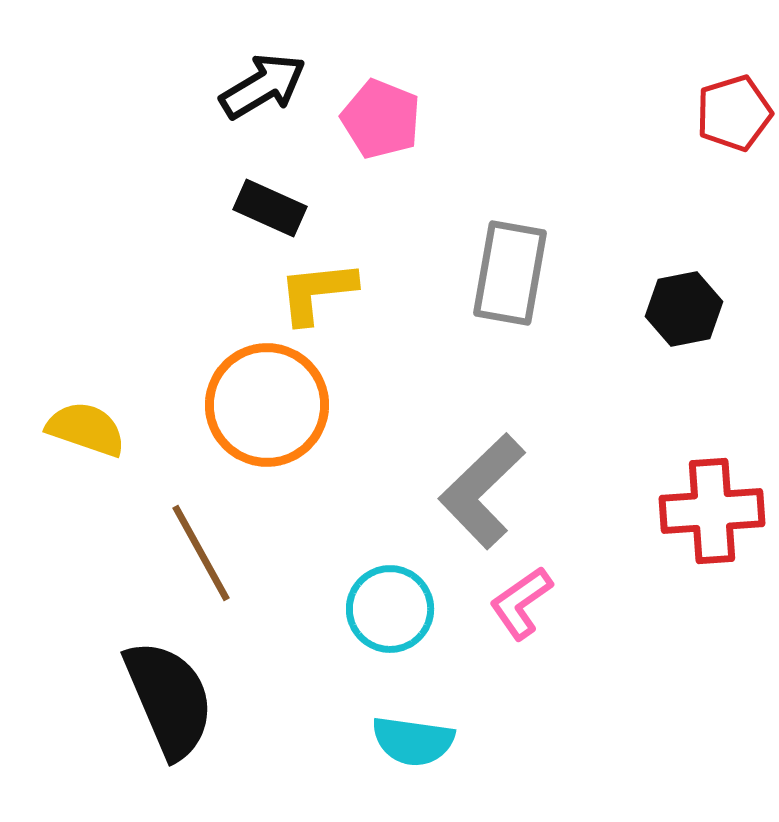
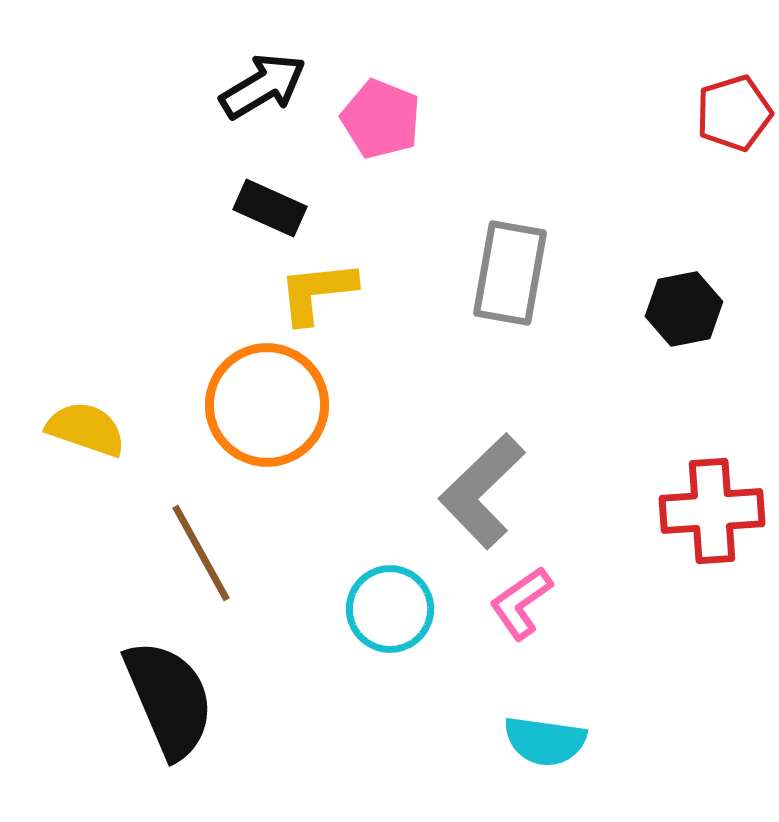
cyan semicircle: moved 132 px right
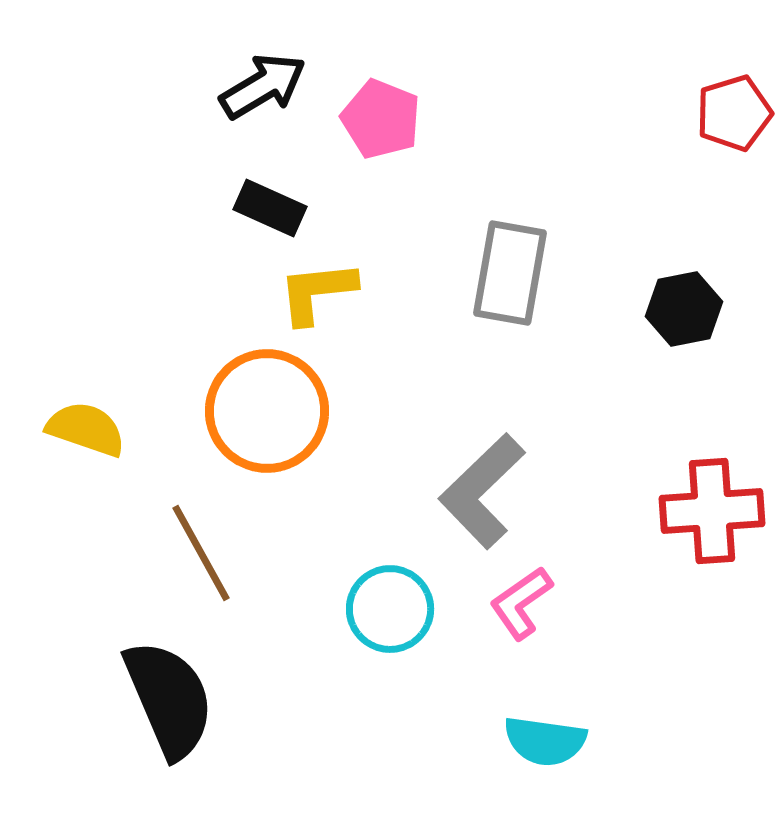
orange circle: moved 6 px down
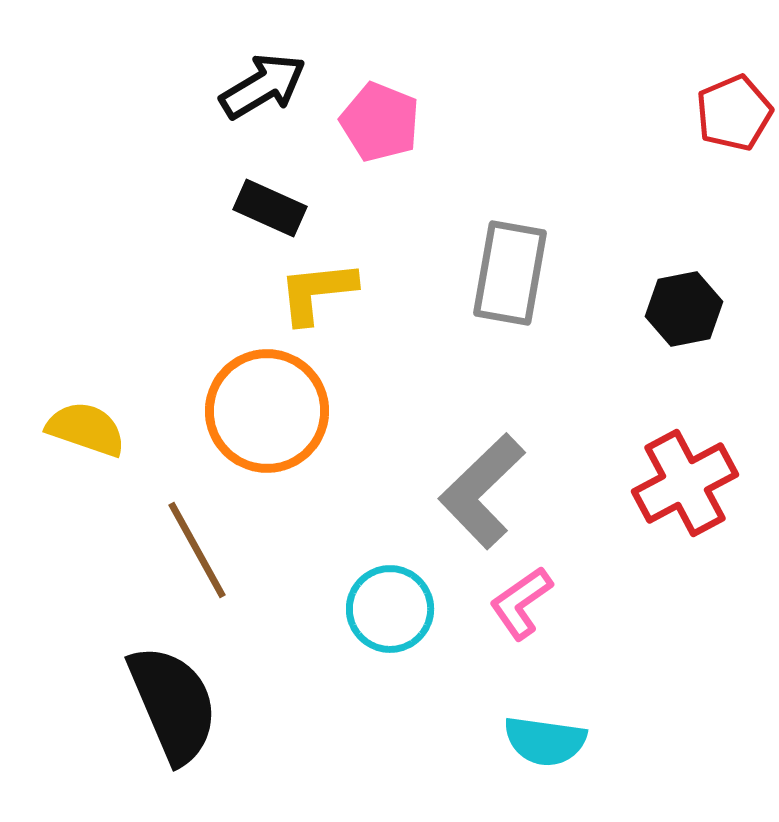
red pentagon: rotated 6 degrees counterclockwise
pink pentagon: moved 1 px left, 3 px down
red cross: moved 27 px left, 28 px up; rotated 24 degrees counterclockwise
brown line: moved 4 px left, 3 px up
black semicircle: moved 4 px right, 5 px down
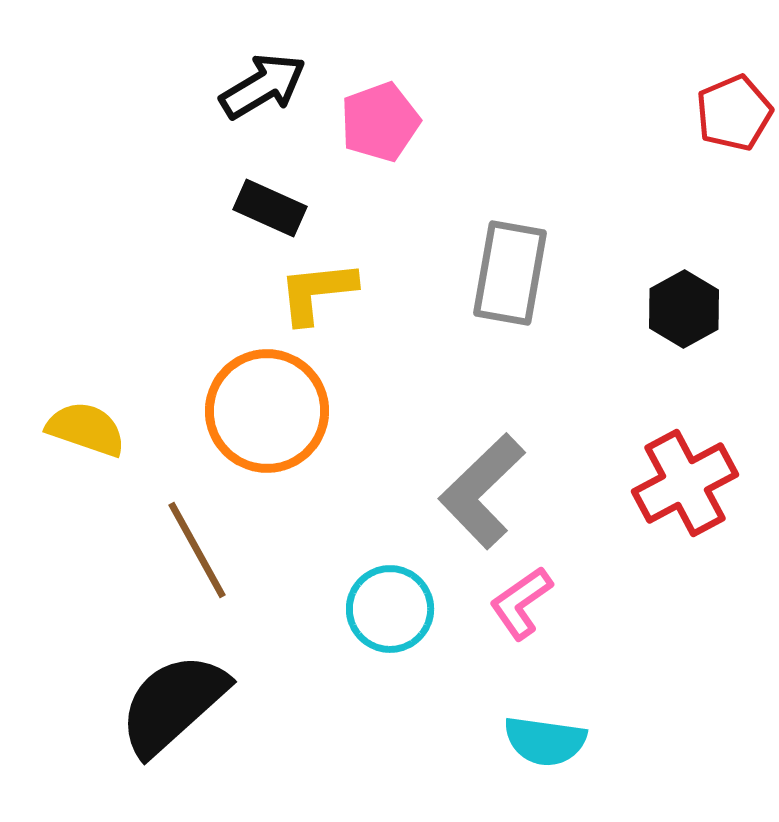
pink pentagon: rotated 30 degrees clockwise
black hexagon: rotated 18 degrees counterclockwise
black semicircle: rotated 109 degrees counterclockwise
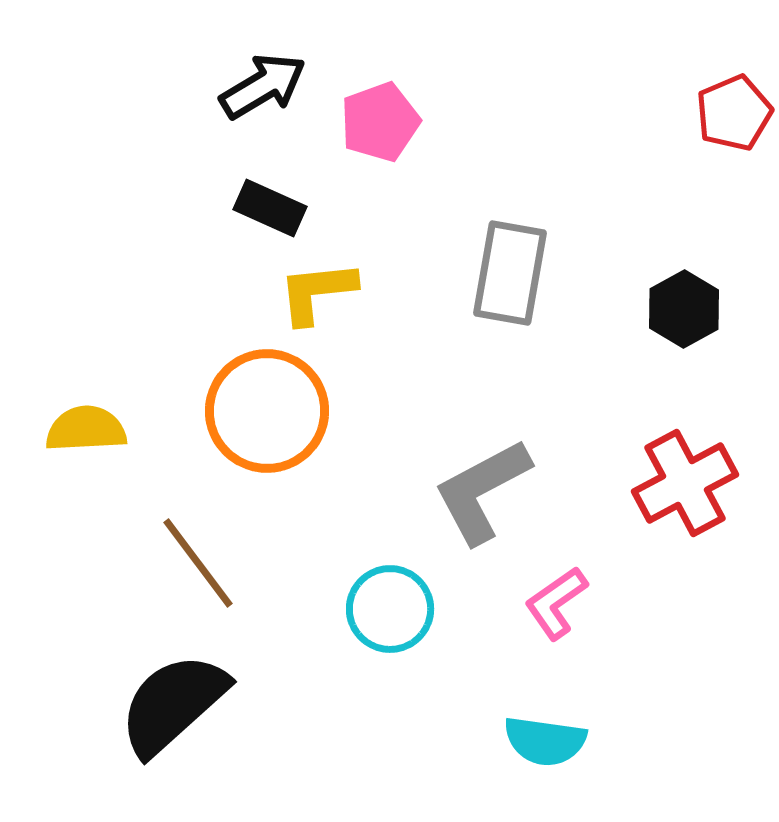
yellow semicircle: rotated 22 degrees counterclockwise
gray L-shape: rotated 16 degrees clockwise
brown line: moved 1 px right, 13 px down; rotated 8 degrees counterclockwise
pink L-shape: moved 35 px right
